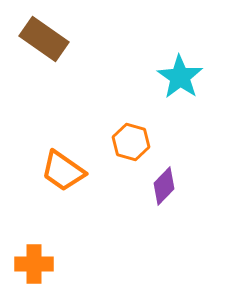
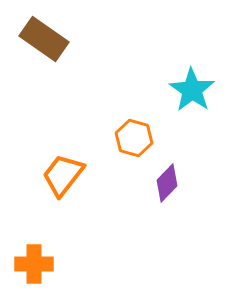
cyan star: moved 12 px right, 13 px down
orange hexagon: moved 3 px right, 4 px up
orange trapezoid: moved 4 px down; rotated 93 degrees clockwise
purple diamond: moved 3 px right, 3 px up
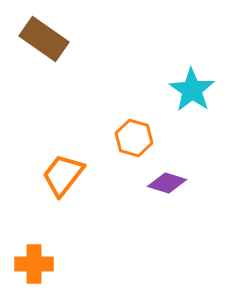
purple diamond: rotated 63 degrees clockwise
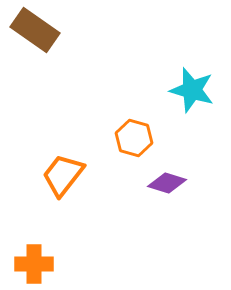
brown rectangle: moved 9 px left, 9 px up
cyan star: rotated 18 degrees counterclockwise
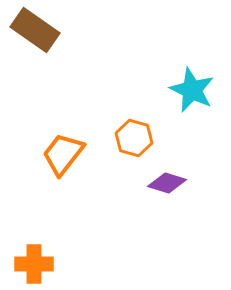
cyan star: rotated 9 degrees clockwise
orange trapezoid: moved 21 px up
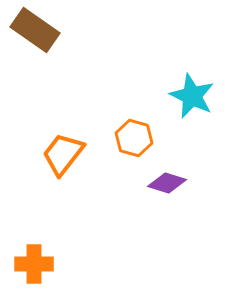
cyan star: moved 6 px down
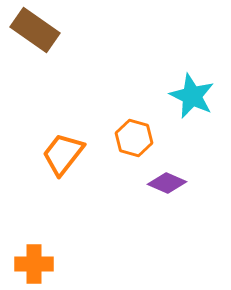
purple diamond: rotated 6 degrees clockwise
